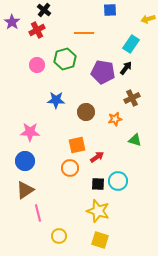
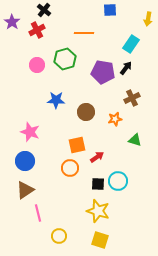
yellow arrow: rotated 64 degrees counterclockwise
pink star: rotated 18 degrees clockwise
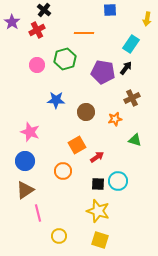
yellow arrow: moved 1 px left
orange square: rotated 18 degrees counterclockwise
orange circle: moved 7 px left, 3 px down
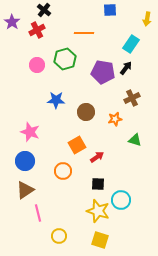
cyan circle: moved 3 px right, 19 px down
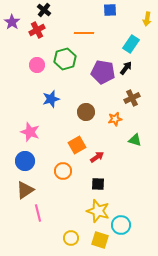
blue star: moved 5 px left, 1 px up; rotated 18 degrees counterclockwise
cyan circle: moved 25 px down
yellow circle: moved 12 px right, 2 px down
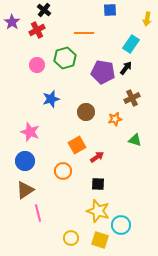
green hexagon: moved 1 px up
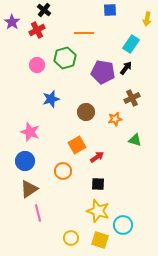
brown triangle: moved 4 px right, 1 px up
cyan circle: moved 2 px right
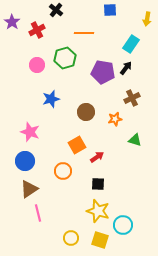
black cross: moved 12 px right
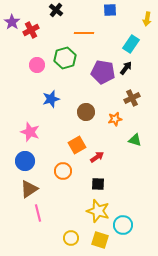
red cross: moved 6 px left
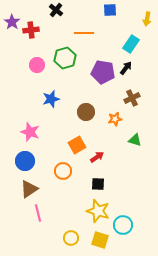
red cross: rotated 21 degrees clockwise
